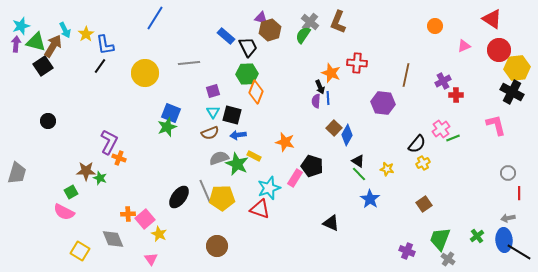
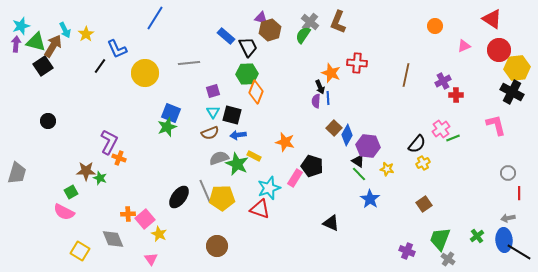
blue L-shape at (105, 45): moved 12 px right, 4 px down; rotated 15 degrees counterclockwise
purple hexagon at (383, 103): moved 15 px left, 43 px down
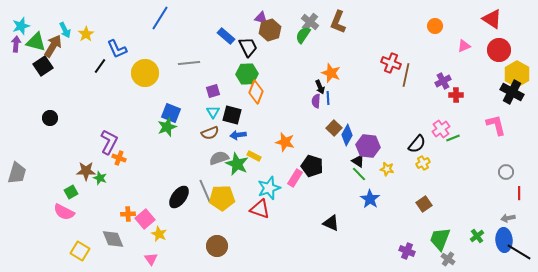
blue line at (155, 18): moved 5 px right
red cross at (357, 63): moved 34 px right; rotated 18 degrees clockwise
yellow hexagon at (517, 68): moved 6 px down; rotated 25 degrees counterclockwise
black circle at (48, 121): moved 2 px right, 3 px up
gray circle at (508, 173): moved 2 px left, 1 px up
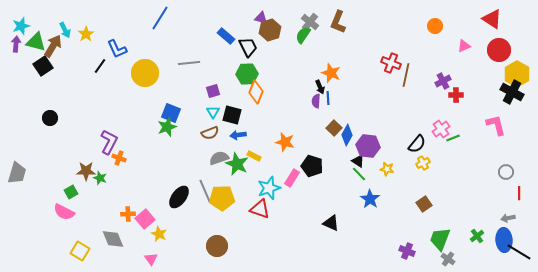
pink rectangle at (295, 178): moved 3 px left
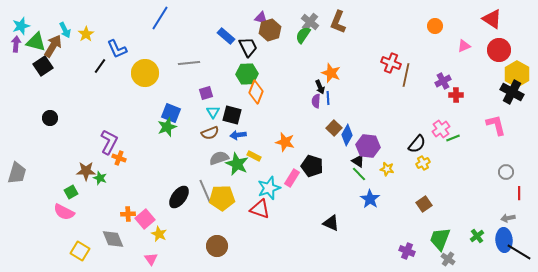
purple square at (213, 91): moved 7 px left, 2 px down
